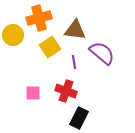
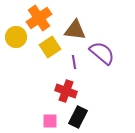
orange cross: rotated 20 degrees counterclockwise
yellow circle: moved 3 px right, 2 px down
pink square: moved 17 px right, 28 px down
black rectangle: moved 1 px left, 1 px up
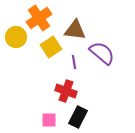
yellow square: moved 1 px right
pink square: moved 1 px left, 1 px up
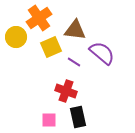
yellow square: rotated 10 degrees clockwise
purple line: rotated 48 degrees counterclockwise
black rectangle: rotated 40 degrees counterclockwise
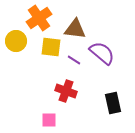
brown triangle: moved 1 px up
yellow circle: moved 4 px down
yellow square: rotated 30 degrees clockwise
purple line: moved 2 px up
black rectangle: moved 35 px right, 14 px up
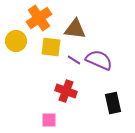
purple semicircle: moved 3 px left, 7 px down; rotated 16 degrees counterclockwise
